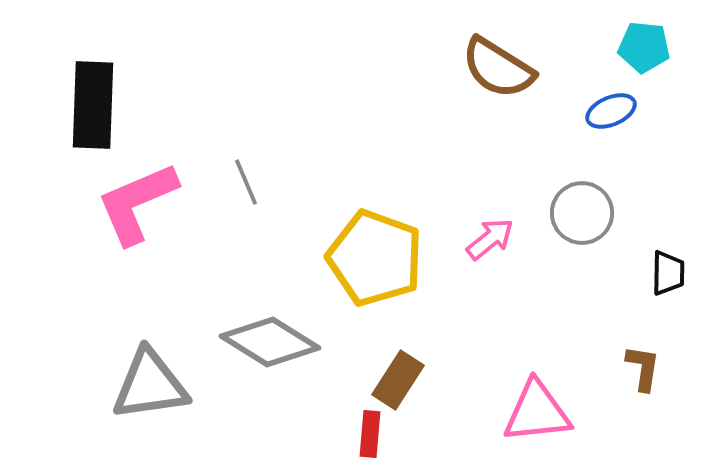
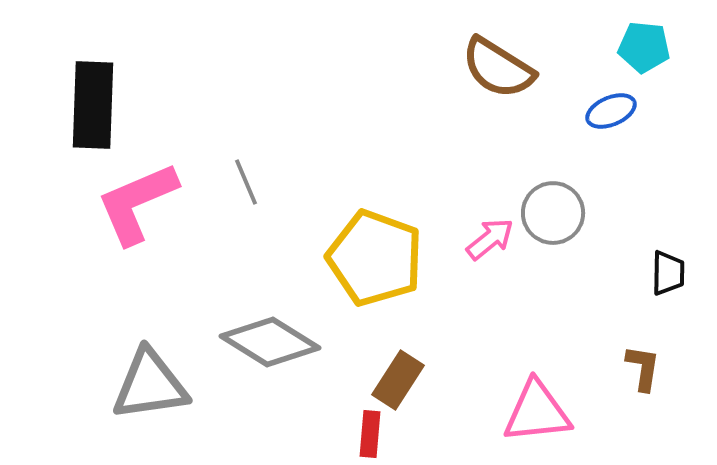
gray circle: moved 29 px left
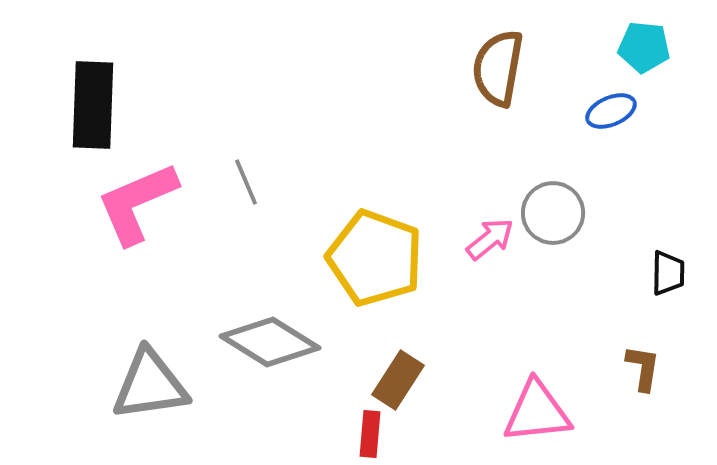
brown semicircle: rotated 68 degrees clockwise
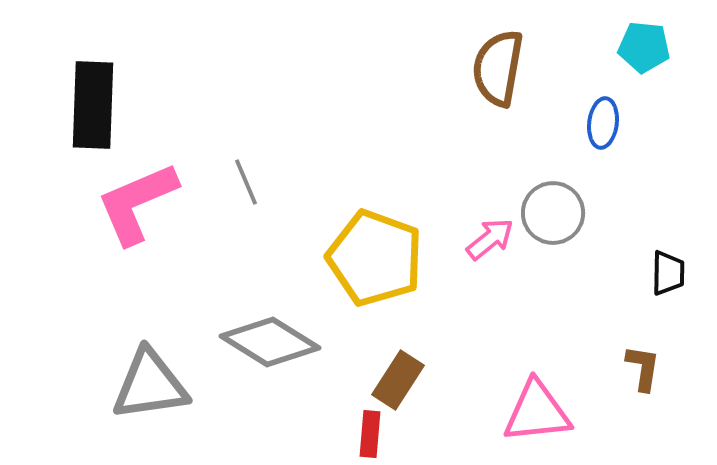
blue ellipse: moved 8 px left, 12 px down; rotated 60 degrees counterclockwise
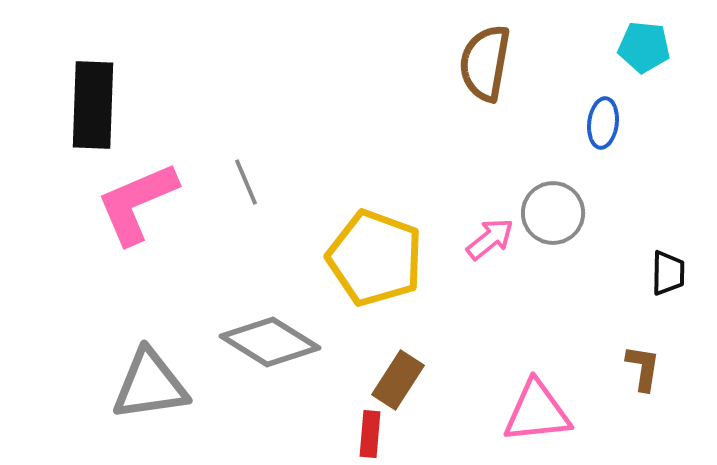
brown semicircle: moved 13 px left, 5 px up
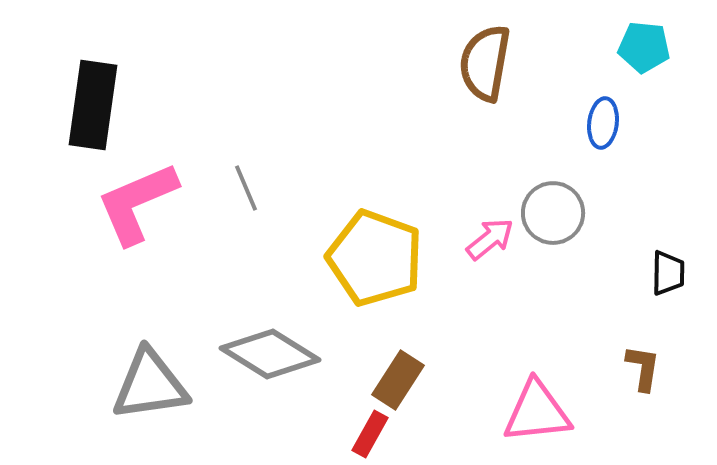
black rectangle: rotated 6 degrees clockwise
gray line: moved 6 px down
gray diamond: moved 12 px down
red rectangle: rotated 24 degrees clockwise
